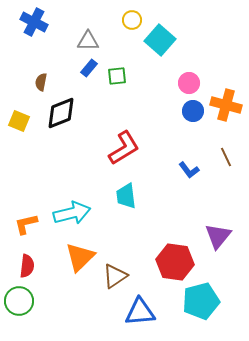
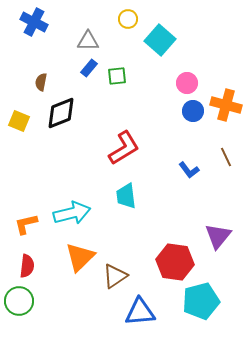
yellow circle: moved 4 px left, 1 px up
pink circle: moved 2 px left
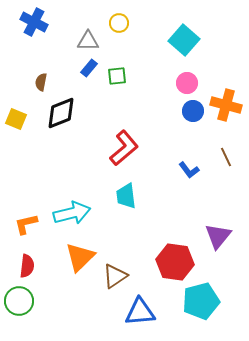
yellow circle: moved 9 px left, 4 px down
cyan square: moved 24 px right
yellow square: moved 3 px left, 2 px up
red L-shape: rotated 9 degrees counterclockwise
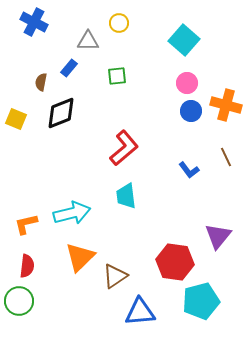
blue rectangle: moved 20 px left
blue circle: moved 2 px left
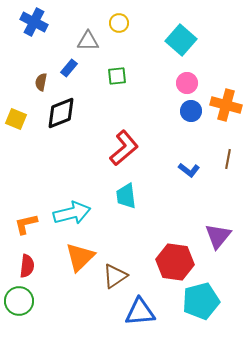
cyan square: moved 3 px left
brown line: moved 2 px right, 2 px down; rotated 36 degrees clockwise
blue L-shape: rotated 15 degrees counterclockwise
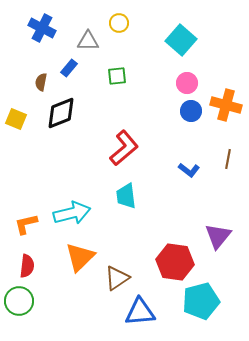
blue cross: moved 8 px right, 6 px down
brown triangle: moved 2 px right, 2 px down
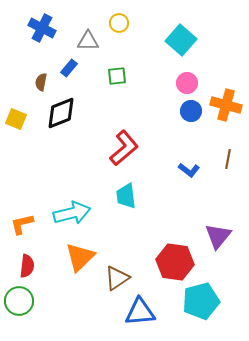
orange L-shape: moved 4 px left
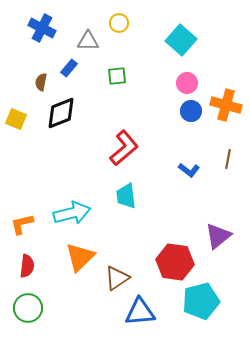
purple triangle: rotated 12 degrees clockwise
green circle: moved 9 px right, 7 px down
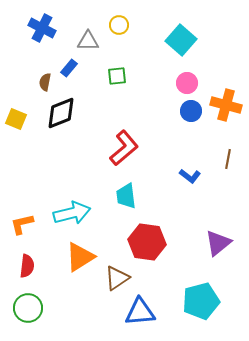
yellow circle: moved 2 px down
brown semicircle: moved 4 px right
blue L-shape: moved 1 px right, 6 px down
purple triangle: moved 7 px down
orange triangle: rotated 12 degrees clockwise
red hexagon: moved 28 px left, 20 px up
